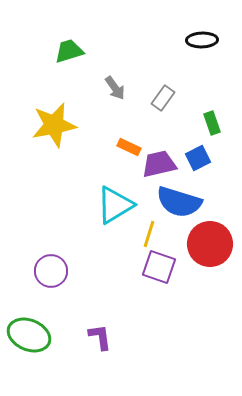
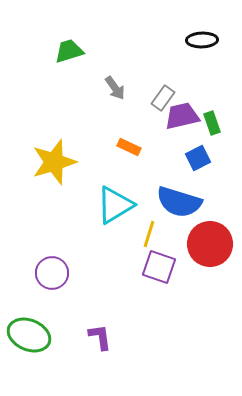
yellow star: moved 37 px down; rotated 6 degrees counterclockwise
purple trapezoid: moved 23 px right, 48 px up
purple circle: moved 1 px right, 2 px down
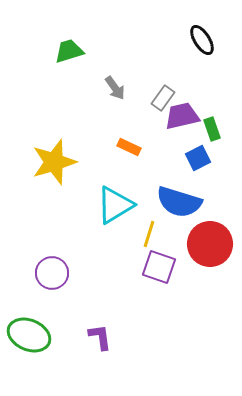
black ellipse: rotated 60 degrees clockwise
green rectangle: moved 6 px down
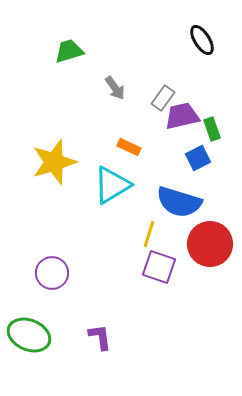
cyan triangle: moved 3 px left, 20 px up
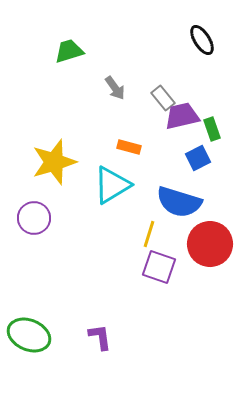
gray rectangle: rotated 75 degrees counterclockwise
orange rectangle: rotated 10 degrees counterclockwise
purple circle: moved 18 px left, 55 px up
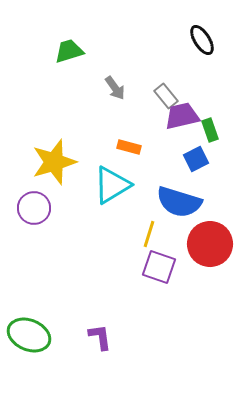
gray rectangle: moved 3 px right, 2 px up
green rectangle: moved 2 px left, 1 px down
blue square: moved 2 px left, 1 px down
purple circle: moved 10 px up
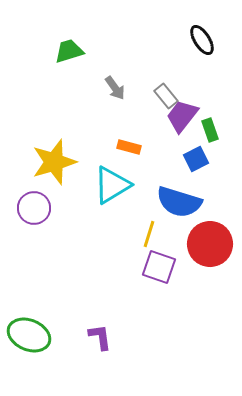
purple trapezoid: rotated 39 degrees counterclockwise
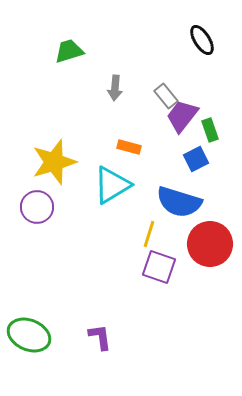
gray arrow: rotated 40 degrees clockwise
purple circle: moved 3 px right, 1 px up
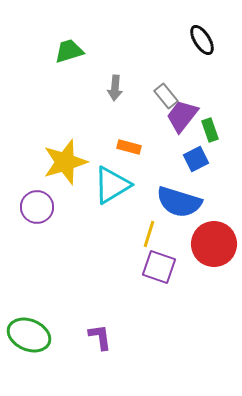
yellow star: moved 11 px right
red circle: moved 4 px right
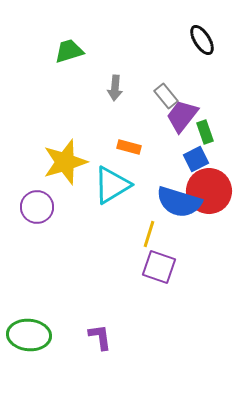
green rectangle: moved 5 px left, 2 px down
red circle: moved 5 px left, 53 px up
green ellipse: rotated 18 degrees counterclockwise
